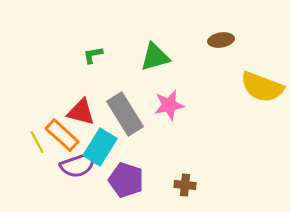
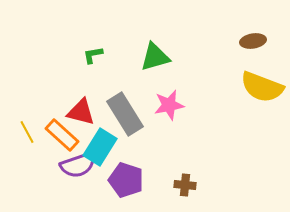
brown ellipse: moved 32 px right, 1 px down
yellow line: moved 10 px left, 10 px up
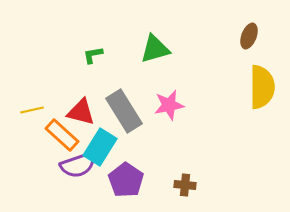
brown ellipse: moved 4 px left, 5 px up; rotated 60 degrees counterclockwise
green triangle: moved 8 px up
yellow semicircle: rotated 111 degrees counterclockwise
gray rectangle: moved 1 px left, 3 px up
yellow line: moved 5 px right, 22 px up; rotated 75 degrees counterclockwise
purple pentagon: rotated 16 degrees clockwise
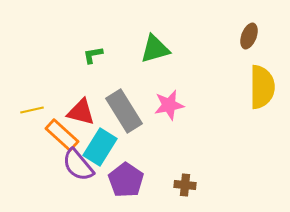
purple semicircle: rotated 69 degrees clockwise
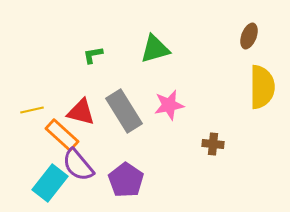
cyan rectangle: moved 50 px left, 36 px down; rotated 6 degrees clockwise
brown cross: moved 28 px right, 41 px up
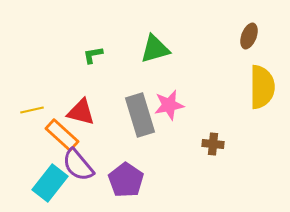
gray rectangle: moved 16 px right, 4 px down; rotated 15 degrees clockwise
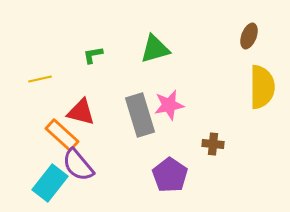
yellow line: moved 8 px right, 31 px up
purple pentagon: moved 44 px right, 5 px up
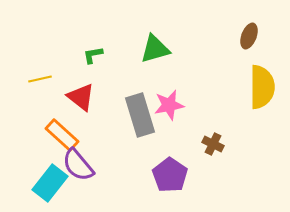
red triangle: moved 15 px up; rotated 24 degrees clockwise
brown cross: rotated 20 degrees clockwise
